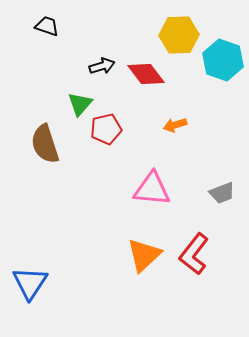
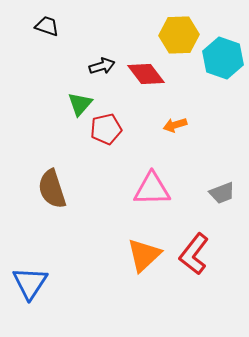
cyan hexagon: moved 2 px up
brown semicircle: moved 7 px right, 45 px down
pink triangle: rotated 6 degrees counterclockwise
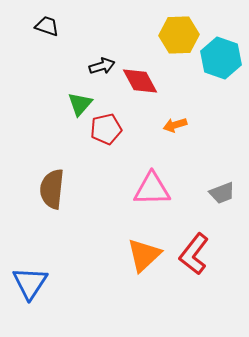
cyan hexagon: moved 2 px left
red diamond: moved 6 px left, 7 px down; rotated 9 degrees clockwise
brown semicircle: rotated 24 degrees clockwise
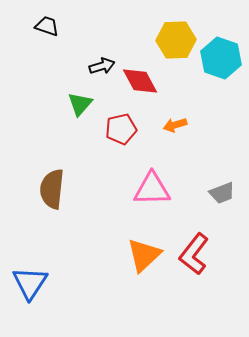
yellow hexagon: moved 3 px left, 5 px down
red pentagon: moved 15 px right
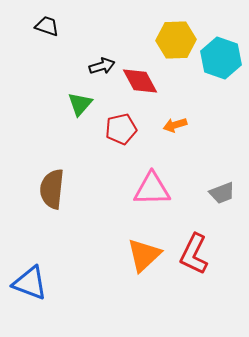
red L-shape: rotated 12 degrees counterclockwise
blue triangle: rotated 42 degrees counterclockwise
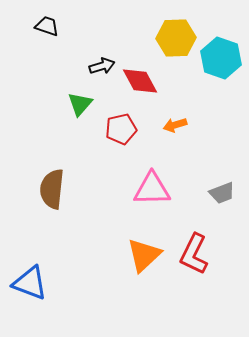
yellow hexagon: moved 2 px up
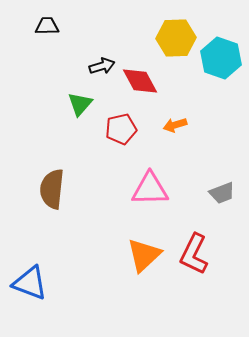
black trapezoid: rotated 20 degrees counterclockwise
pink triangle: moved 2 px left
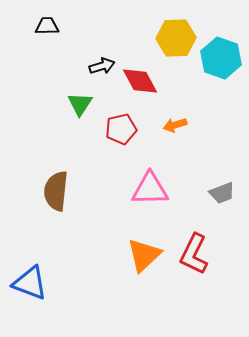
green triangle: rotated 8 degrees counterclockwise
brown semicircle: moved 4 px right, 2 px down
